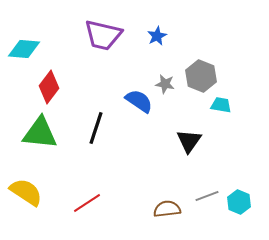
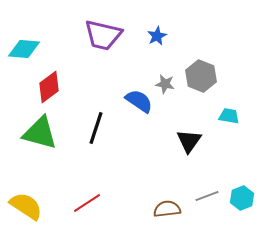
red diamond: rotated 16 degrees clockwise
cyan trapezoid: moved 8 px right, 11 px down
green triangle: rotated 9 degrees clockwise
yellow semicircle: moved 14 px down
cyan hexagon: moved 3 px right, 4 px up; rotated 15 degrees clockwise
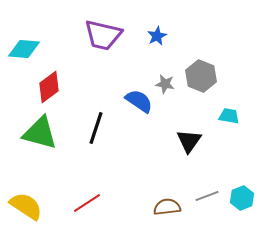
brown semicircle: moved 2 px up
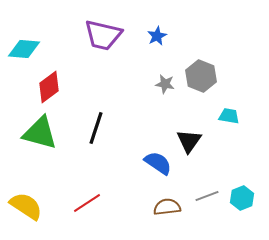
blue semicircle: moved 19 px right, 62 px down
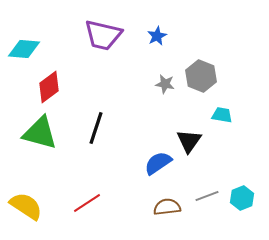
cyan trapezoid: moved 7 px left, 1 px up
blue semicircle: rotated 68 degrees counterclockwise
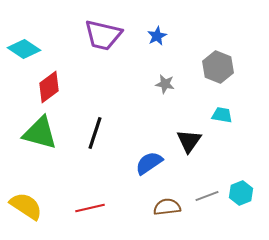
cyan diamond: rotated 28 degrees clockwise
gray hexagon: moved 17 px right, 9 px up
black line: moved 1 px left, 5 px down
blue semicircle: moved 9 px left
cyan hexagon: moved 1 px left, 5 px up
red line: moved 3 px right, 5 px down; rotated 20 degrees clockwise
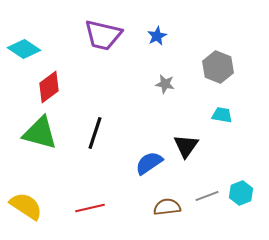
black triangle: moved 3 px left, 5 px down
